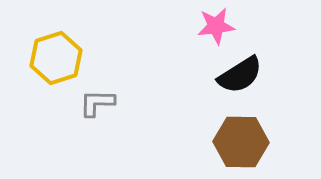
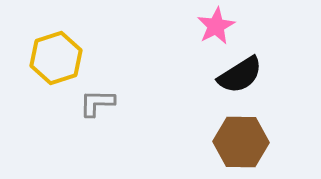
pink star: rotated 21 degrees counterclockwise
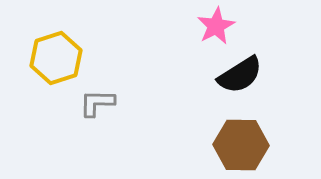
brown hexagon: moved 3 px down
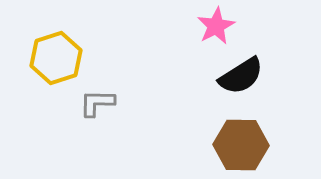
black semicircle: moved 1 px right, 1 px down
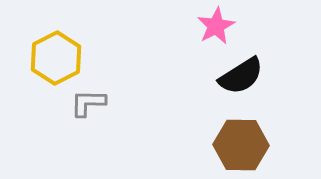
yellow hexagon: rotated 9 degrees counterclockwise
gray L-shape: moved 9 px left
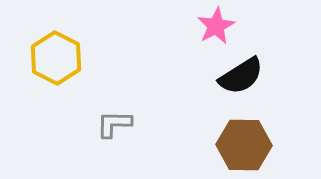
yellow hexagon: rotated 6 degrees counterclockwise
gray L-shape: moved 26 px right, 21 px down
brown hexagon: moved 3 px right
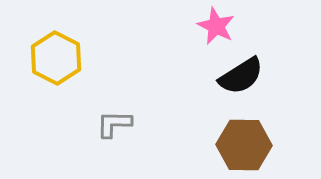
pink star: rotated 18 degrees counterclockwise
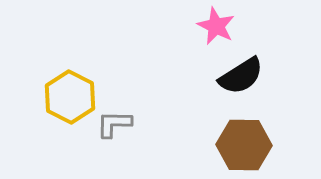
yellow hexagon: moved 14 px right, 39 px down
